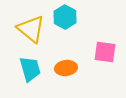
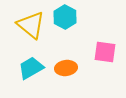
yellow triangle: moved 4 px up
cyan trapezoid: moved 1 px right, 1 px up; rotated 104 degrees counterclockwise
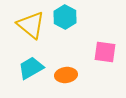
orange ellipse: moved 7 px down
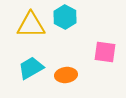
yellow triangle: rotated 40 degrees counterclockwise
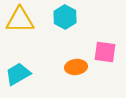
yellow triangle: moved 11 px left, 5 px up
cyan trapezoid: moved 13 px left, 6 px down
orange ellipse: moved 10 px right, 8 px up
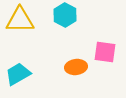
cyan hexagon: moved 2 px up
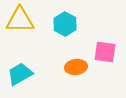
cyan hexagon: moved 9 px down
cyan trapezoid: moved 2 px right
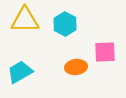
yellow triangle: moved 5 px right
pink square: rotated 10 degrees counterclockwise
cyan trapezoid: moved 2 px up
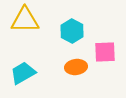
cyan hexagon: moved 7 px right, 7 px down
cyan trapezoid: moved 3 px right, 1 px down
